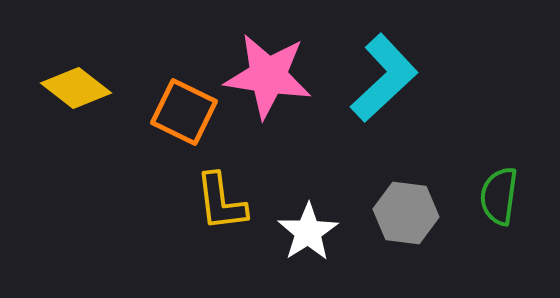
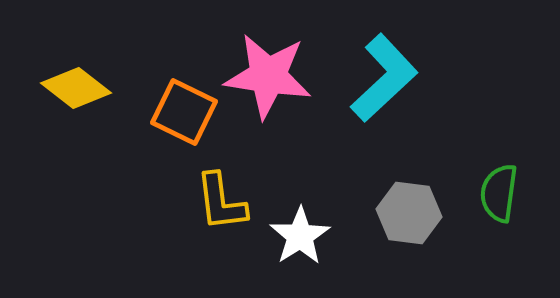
green semicircle: moved 3 px up
gray hexagon: moved 3 px right
white star: moved 8 px left, 4 px down
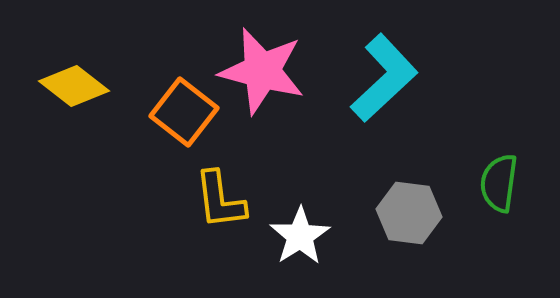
pink star: moved 6 px left, 5 px up; rotated 6 degrees clockwise
yellow diamond: moved 2 px left, 2 px up
orange square: rotated 12 degrees clockwise
green semicircle: moved 10 px up
yellow L-shape: moved 1 px left, 2 px up
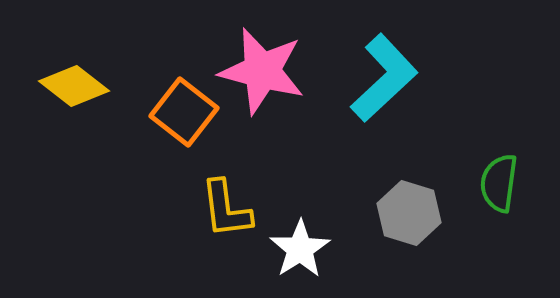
yellow L-shape: moved 6 px right, 9 px down
gray hexagon: rotated 10 degrees clockwise
white star: moved 13 px down
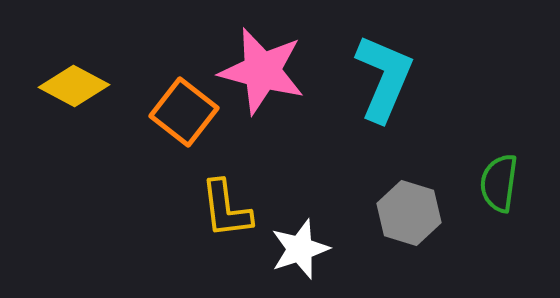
cyan L-shape: rotated 24 degrees counterclockwise
yellow diamond: rotated 10 degrees counterclockwise
white star: rotated 14 degrees clockwise
